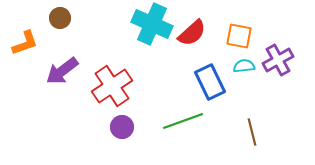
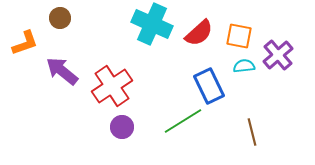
red semicircle: moved 7 px right
purple cross: moved 5 px up; rotated 12 degrees counterclockwise
purple arrow: rotated 76 degrees clockwise
blue rectangle: moved 1 px left, 4 px down
green line: rotated 12 degrees counterclockwise
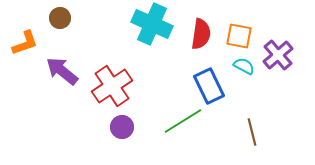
red semicircle: moved 2 px right, 1 px down; rotated 40 degrees counterclockwise
cyan semicircle: rotated 35 degrees clockwise
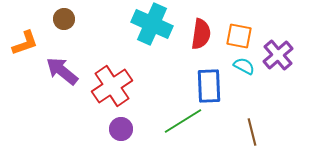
brown circle: moved 4 px right, 1 px down
blue rectangle: rotated 24 degrees clockwise
purple circle: moved 1 px left, 2 px down
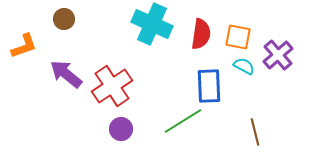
orange square: moved 1 px left, 1 px down
orange L-shape: moved 1 px left, 3 px down
purple arrow: moved 4 px right, 3 px down
brown line: moved 3 px right
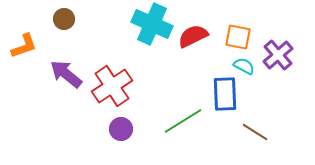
red semicircle: moved 8 px left, 2 px down; rotated 124 degrees counterclockwise
blue rectangle: moved 16 px right, 8 px down
brown line: rotated 44 degrees counterclockwise
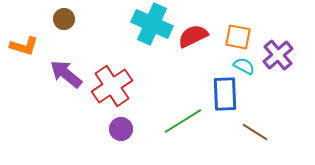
orange L-shape: rotated 36 degrees clockwise
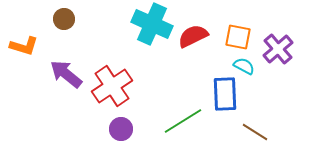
purple cross: moved 6 px up
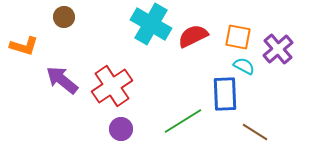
brown circle: moved 2 px up
cyan cross: moved 1 px left; rotated 6 degrees clockwise
purple arrow: moved 4 px left, 6 px down
